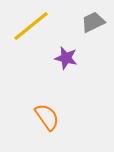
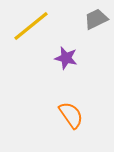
gray trapezoid: moved 3 px right, 3 px up
orange semicircle: moved 24 px right, 2 px up
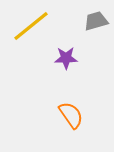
gray trapezoid: moved 2 px down; rotated 10 degrees clockwise
purple star: rotated 15 degrees counterclockwise
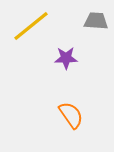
gray trapezoid: rotated 20 degrees clockwise
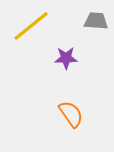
orange semicircle: moved 1 px up
